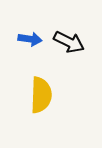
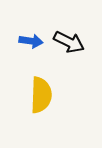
blue arrow: moved 1 px right, 2 px down
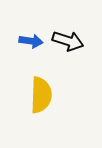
black arrow: moved 1 px left, 1 px up; rotated 8 degrees counterclockwise
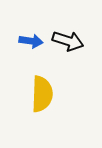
yellow semicircle: moved 1 px right, 1 px up
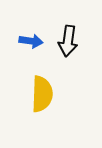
black arrow: rotated 80 degrees clockwise
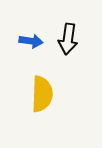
black arrow: moved 2 px up
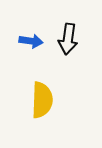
yellow semicircle: moved 6 px down
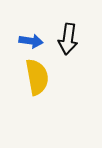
yellow semicircle: moved 5 px left, 23 px up; rotated 12 degrees counterclockwise
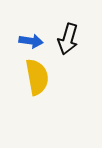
black arrow: rotated 8 degrees clockwise
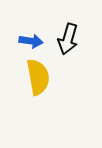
yellow semicircle: moved 1 px right
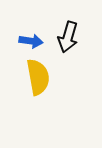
black arrow: moved 2 px up
